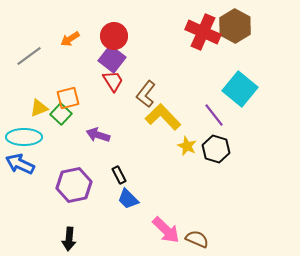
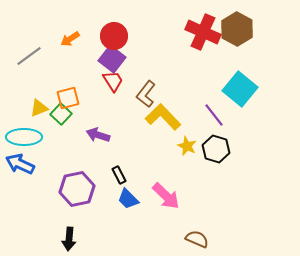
brown hexagon: moved 2 px right, 3 px down
purple hexagon: moved 3 px right, 4 px down
pink arrow: moved 34 px up
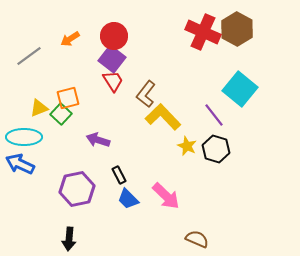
purple arrow: moved 5 px down
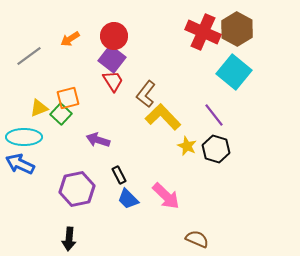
cyan square: moved 6 px left, 17 px up
